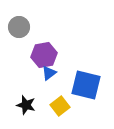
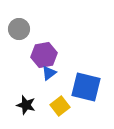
gray circle: moved 2 px down
blue square: moved 2 px down
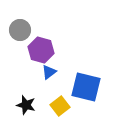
gray circle: moved 1 px right, 1 px down
purple hexagon: moved 3 px left, 5 px up; rotated 25 degrees clockwise
blue triangle: moved 1 px up
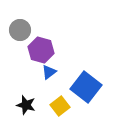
blue square: rotated 24 degrees clockwise
